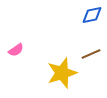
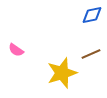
pink semicircle: rotated 70 degrees clockwise
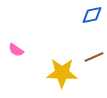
brown line: moved 3 px right, 3 px down
yellow star: rotated 20 degrees clockwise
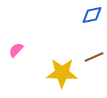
pink semicircle: rotated 98 degrees clockwise
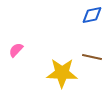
brown line: moved 2 px left; rotated 36 degrees clockwise
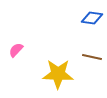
blue diamond: moved 3 px down; rotated 20 degrees clockwise
yellow star: moved 4 px left, 1 px down
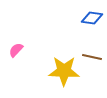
yellow star: moved 6 px right, 3 px up
